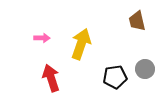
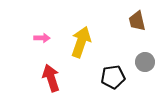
yellow arrow: moved 2 px up
gray circle: moved 7 px up
black pentagon: moved 2 px left
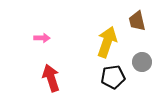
yellow arrow: moved 26 px right
gray circle: moved 3 px left
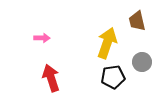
yellow arrow: moved 1 px down
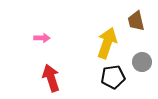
brown trapezoid: moved 1 px left
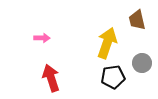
brown trapezoid: moved 1 px right, 1 px up
gray circle: moved 1 px down
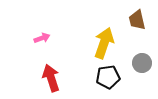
pink arrow: rotated 21 degrees counterclockwise
yellow arrow: moved 3 px left
black pentagon: moved 5 px left
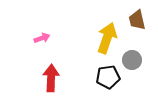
yellow arrow: moved 3 px right, 5 px up
gray circle: moved 10 px left, 3 px up
red arrow: rotated 20 degrees clockwise
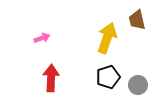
gray circle: moved 6 px right, 25 px down
black pentagon: rotated 10 degrees counterclockwise
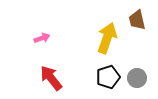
red arrow: rotated 40 degrees counterclockwise
gray circle: moved 1 px left, 7 px up
